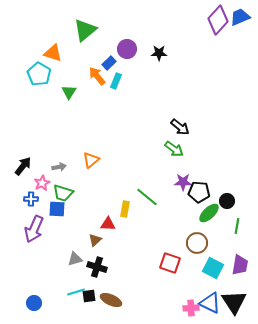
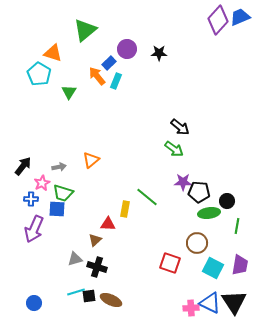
green ellipse at (209, 213): rotated 35 degrees clockwise
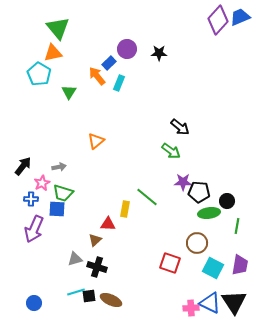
green triangle at (85, 30): moved 27 px left, 2 px up; rotated 30 degrees counterclockwise
orange triangle at (53, 53): rotated 30 degrees counterclockwise
cyan rectangle at (116, 81): moved 3 px right, 2 px down
green arrow at (174, 149): moved 3 px left, 2 px down
orange triangle at (91, 160): moved 5 px right, 19 px up
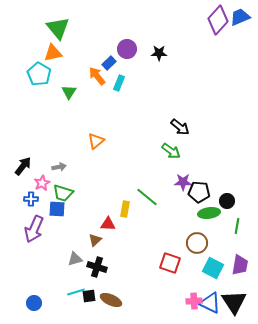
pink cross at (191, 308): moved 3 px right, 7 px up
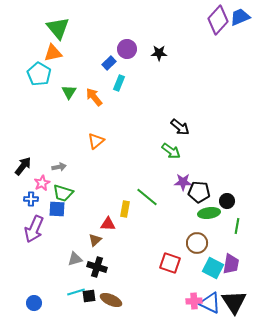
orange arrow at (97, 76): moved 3 px left, 21 px down
purple trapezoid at (240, 265): moved 9 px left, 1 px up
